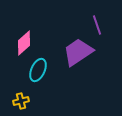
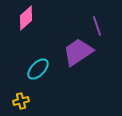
purple line: moved 1 px down
pink diamond: moved 2 px right, 25 px up
cyan ellipse: moved 1 px up; rotated 20 degrees clockwise
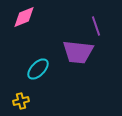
pink diamond: moved 2 px left, 1 px up; rotated 20 degrees clockwise
purple line: moved 1 px left
purple trapezoid: rotated 140 degrees counterclockwise
